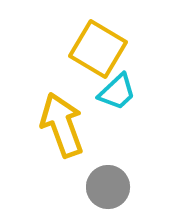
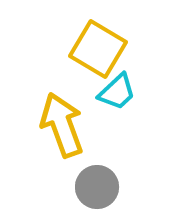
gray circle: moved 11 px left
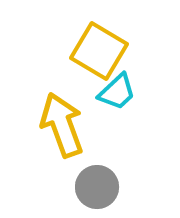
yellow square: moved 1 px right, 2 px down
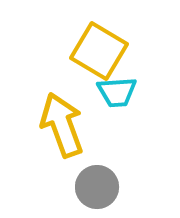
cyan trapezoid: rotated 39 degrees clockwise
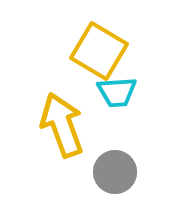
gray circle: moved 18 px right, 15 px up
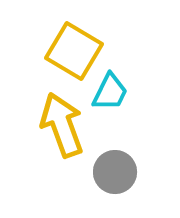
yellow square: moved 25 px left
cyan trapezoid: moved 7 px left; rotated 60 degrees counterclockwise
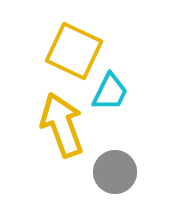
yellow square: rotated 6 degrees counterclockwise
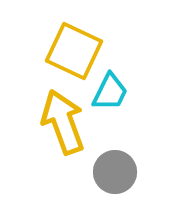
yellow arrow: moved 1 px right, 3 px up
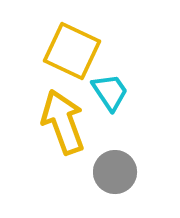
yellow square: moved 2 px left
cyan trapezoid: rotated 60 degrees counterclockwise
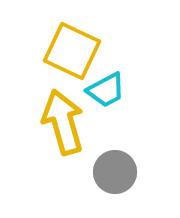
cyan trapezoid: moved 4 px left, 2 px up; rotated 96 degrees clockwise
yellow arrow: rotated 4 degrees clockwise
